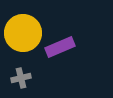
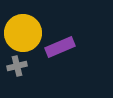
gray cross: moved 4 px left, 12 px up
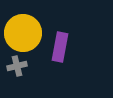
purple rectangle: rotated 56 degrees counterclockwise
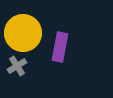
gray cross: rotated 18 degrees counterclockwise
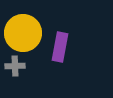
gray cross: moved 2 px left; rotated 30 degrees clockwise
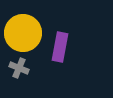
gray cross: moved 4 px right, 2 px down; rotated 24 degrees clockwise
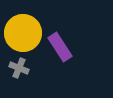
purple rectangle: rotated 44 degrees counterclockwise
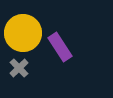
gray cross: rotated 24 degrees clockwise
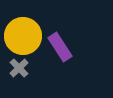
yellow circle: moved 3 px down
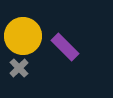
purple rectangle: moved 5 px right; rotated 12 degrees counterclockwise
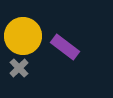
purple rectangle: rotated 8 degrees counterclockwise
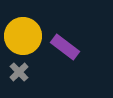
gray cross: moved 4 px down
